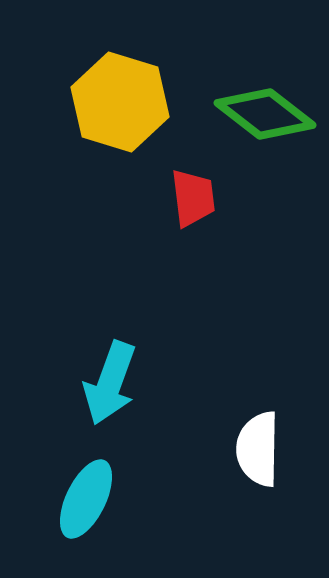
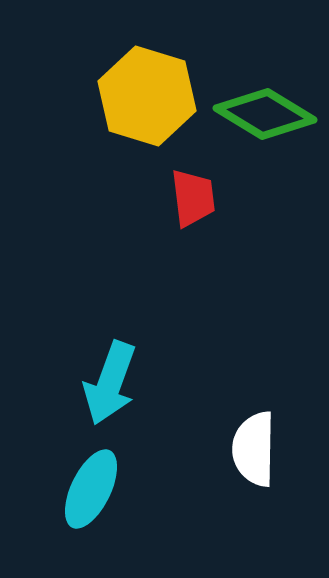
yellow hexagon: moved 27 px right, 6 px up
green diamond: rotated 6 degrees counterclockwise
white semicircle: moved 4 px left
cyan ellipse: moved 5 px right, 10 px up
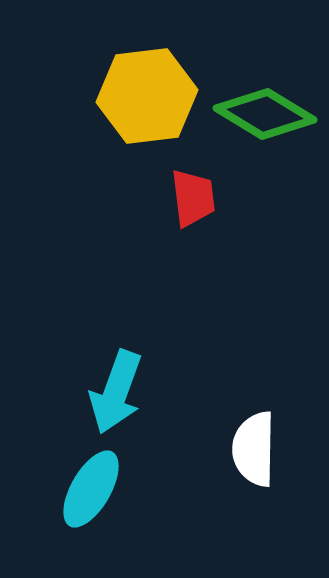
yellow hexagon: rotated 24 degrees counterclockwise
cyan arrow: moved 6 px right, 9 px down
cyan ellipse: rotated 4 degrees clockwise
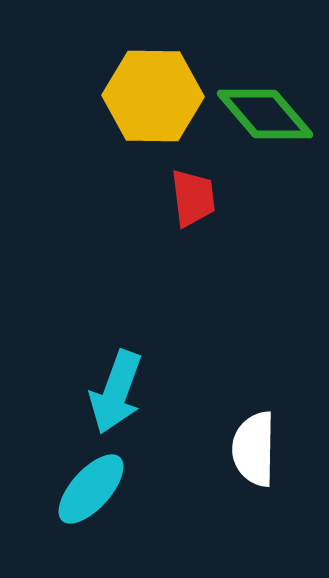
yellow hexagon: moved 6 px right; rotated 8 degrees clockwise
green diamond: rotated 18 degrees clockwise
cyan ellipse: rotated 12 degrees clockwise
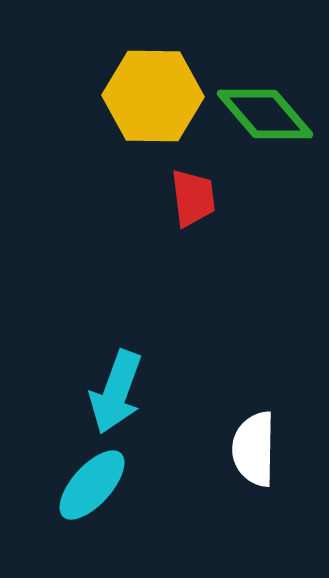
cyan ellipse: moved 1 px right, 4 px up
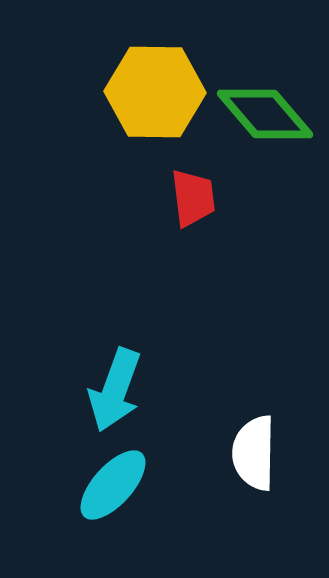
yellow hexagon: moved 2 px right, 4 px up
cyan arrow: moved 1 px left, 2 px up
white semicircle: moved 4 px down
cyan ellipse: moved 21 px right
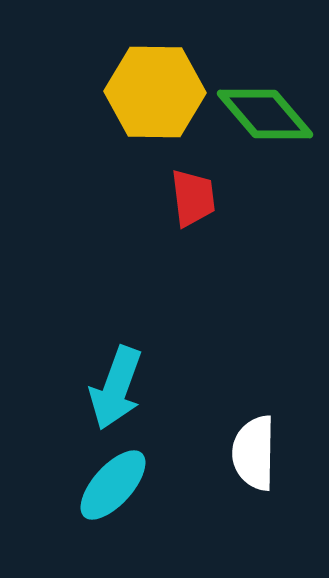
cyan arrow: moved 1 px right, 2 px up
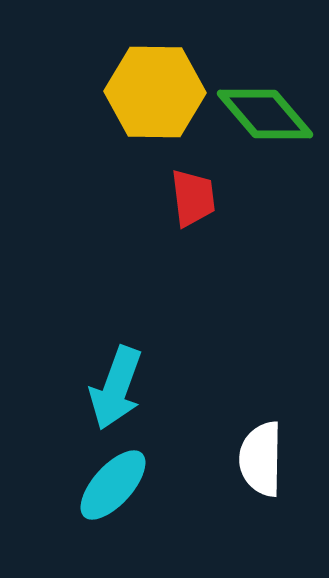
white semicircle: moved 7 px right, 6 px down
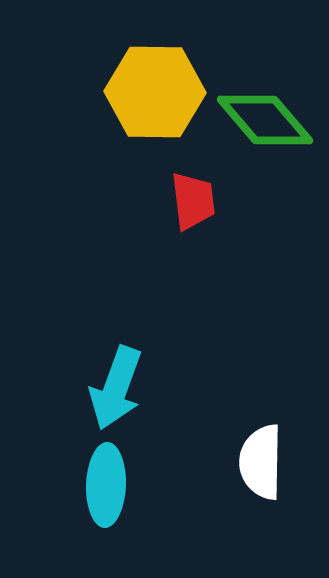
green diamond: moved 6 px down
red trapezoid: moved 3 px down
white semicircle: moved 3 px down
cyan ellipse: moved 7 px left; rotated 40 degrees counterclockwise
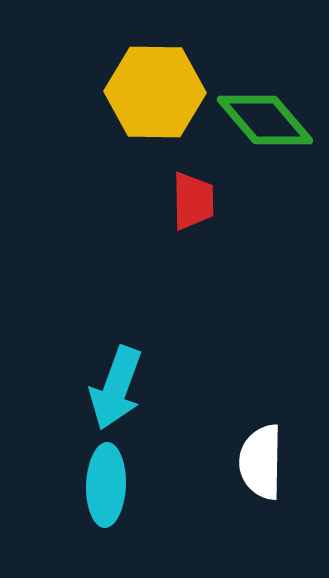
red trapezoid: rotated 6 degrees clockwise
